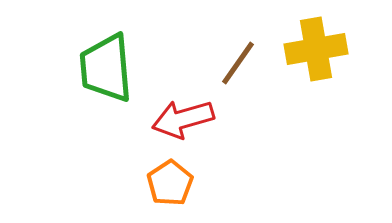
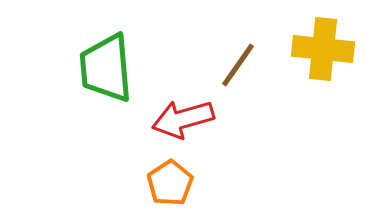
yellow cross: moved 7 px right; rotated 16 degrees clockwise
brown line: moved 2 px down
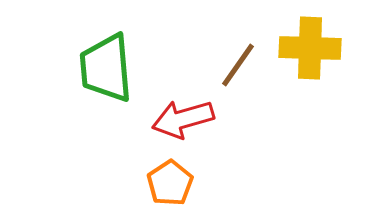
yellow cross: moved 13 px left, 1 px up; rotated 4 degrees counterclockwise
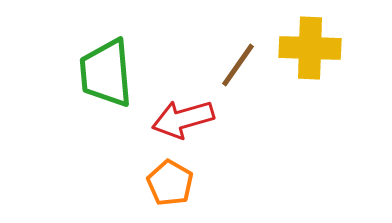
green trapezoid: moved 5 px down
orange pentagon: rotated 9 degrees counterclockwise
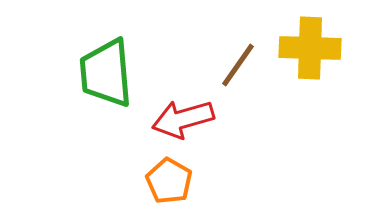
orange pentagon: moved 1 px left, 2 px up
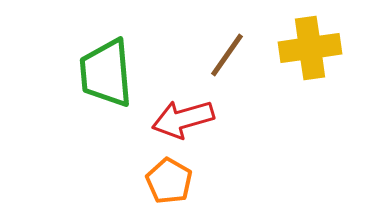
yellow cross: rotated 10 degrees counterclockwise
brown line: moved 11 px left, 10 px up
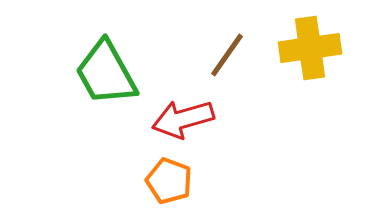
green trapezoid: rotated 24 degrees counterclockwise
orange pentagon: rotated 9 degrees counterclockwise
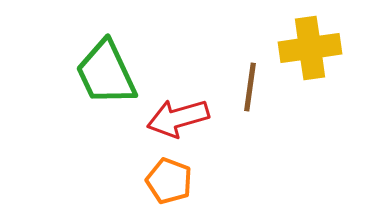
brown line: moved 23 px right, 32 px down; rotated 27 degrees counterclockwise
green trapezoid: rotated 4 degrees clockwise
red arrow: moved 5 px left, 1 px up
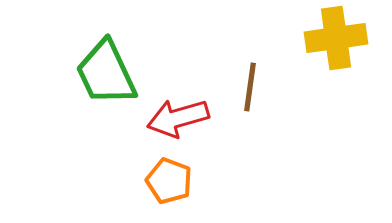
yellow cross: moved 26 px right, 10 px up
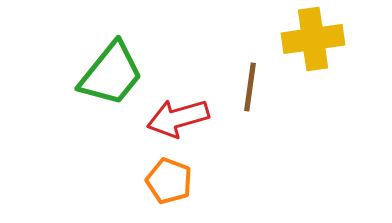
yellow cross: moved 23 px left, 1 px down
green trapezoid: moved 5 px right, 1 px down; rotated 116 degrees counterclockwise
